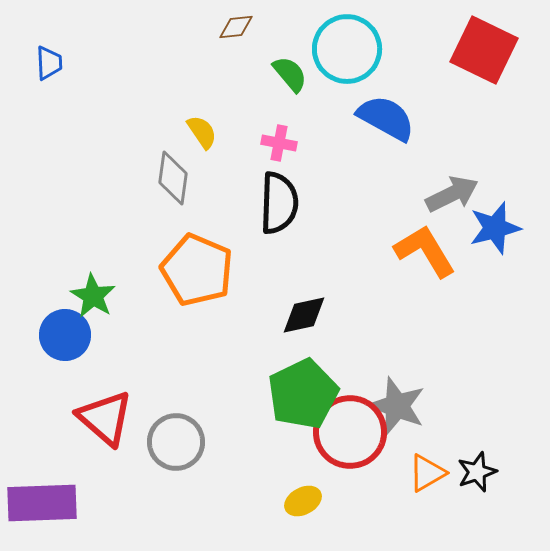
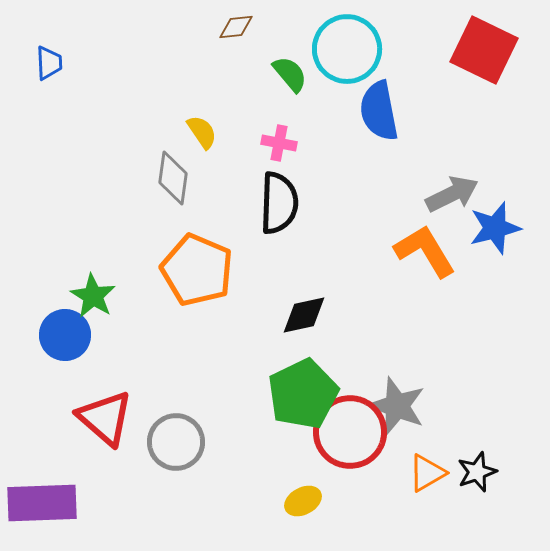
blue semicircle: moved 7 px left, 7 px up; rotated 130 degrees counterclockwise
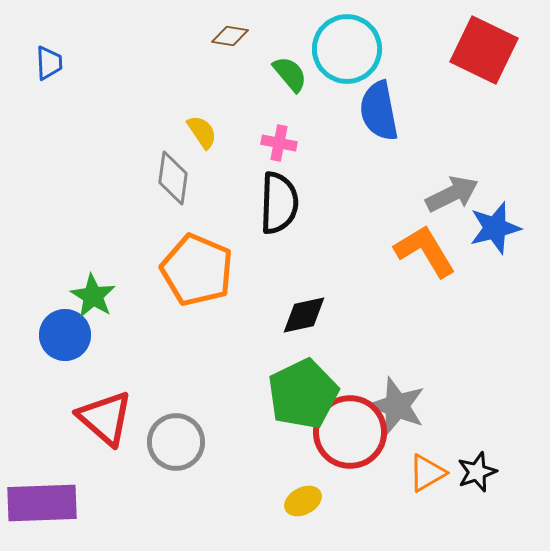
brown diamond: moved 6 px left, 9 px down; rotated 15 degrees clockwise
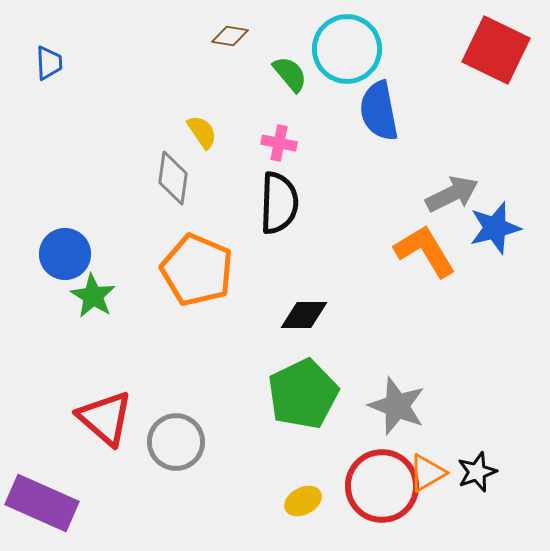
red square: moved 12 px right
black diamond: rotated 12 degrees clockwise
blue circle: moved 81 px up
red circle: moved 32 px right, 54 px down
purple rectangle: rotated 26 degrees clockwise
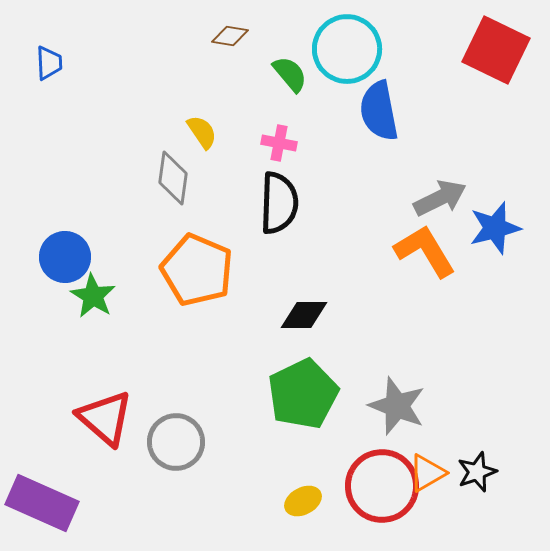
gray arrow: moved 12 px left, 4 px down
blue circle: moved 3 px down
